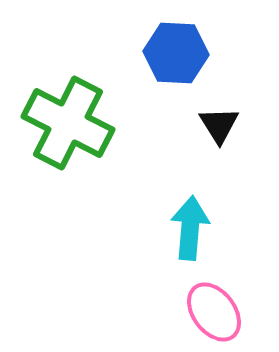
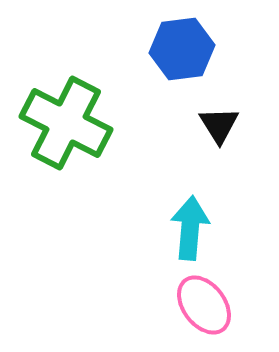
blue hexagon: moved 6 px right, 4 px up; rotated 10 degrees counterclockwise
green cross: moved 2 px left
pink ellipse: moved 10 px left, 7 px up
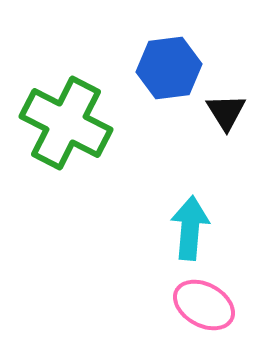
blue hexagon: moved 13 px left, 19 px down
black triangle: moved 7 px right, 13 px up
pink ellipse: rotated 24 degrees counterclockwise
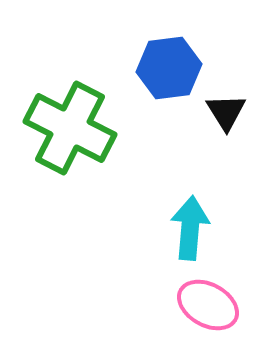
green cross: moved 4 px right, 5 px down
pink ellipse: moved 4 px right
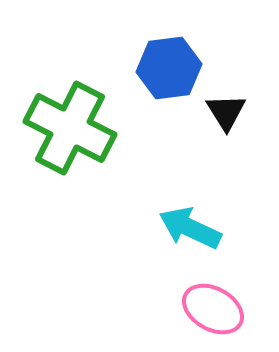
cyan arrow: rotated 70 degrees counterclockwise
pink ellipse: moved 5 px right, 4 px down
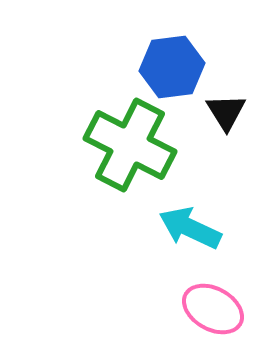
blue hexagon: moved 3 px right, 1 px up
green cross: moved 60 px right, 17 px down
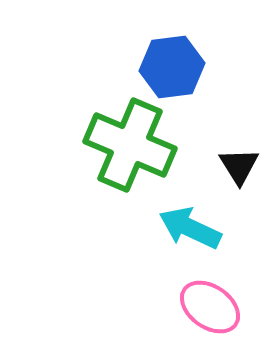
black triangle: moved 13 px right, 54 px down
green cross: rotated 4 degrees counterclockwise
pink ellipse: moved 3 px left, 2 px up; rotated 6 degrees clockwise
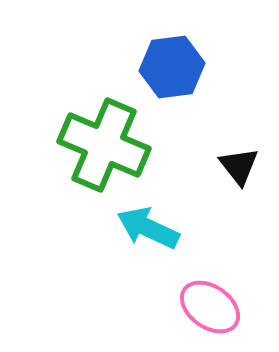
green cross: moved 26 px left
black triangle: rotated 6 degrees counterclockwise
cyan arrow: moved 42 px left
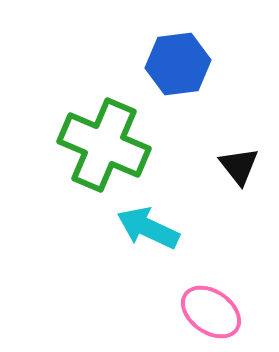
blue hexagon: moved 6 px right, 3 px up
pink ellipse: moved 1 px right, 5 px down
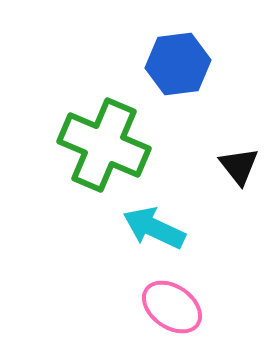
cyan arrow: moved 6 px right
pink ellipse: moved 39 px left, 5 px up
